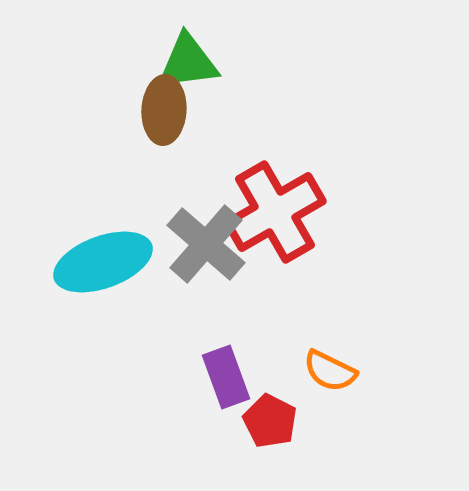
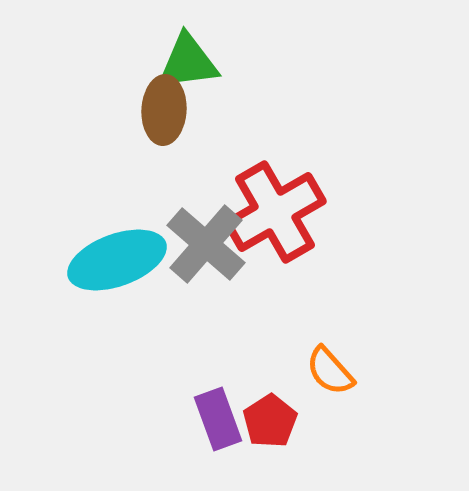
cyan ellipse: moved 14 px right, 2 px up
orange semicircle: rotated 22 degrees clockwise
purple rectangle: moved 8 px left, 42 px down
red pentagon: rotated 12 degrees clockwise
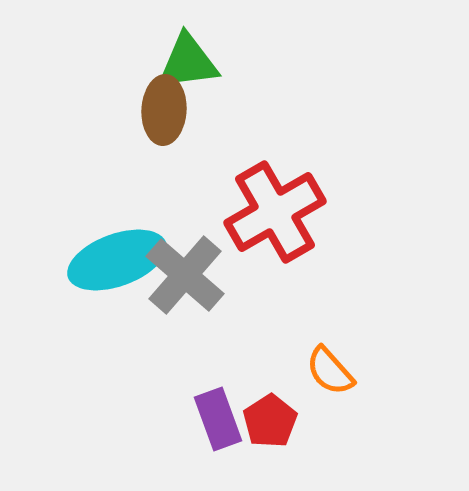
gray cross: moved 21 px left, 31 px down
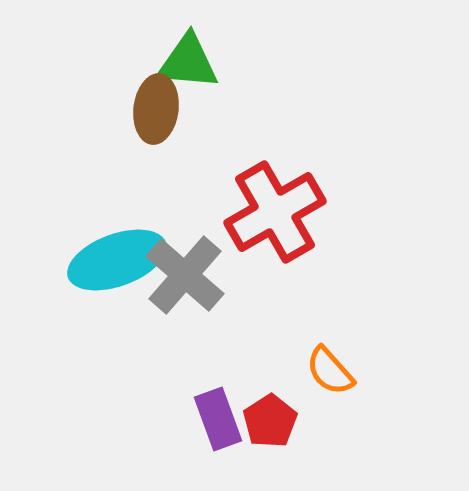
green triangle: rotated 12 degrees clockwise
brown ellipse: moved 8 px left, 1 px up; rotated 4 degrees clockwise
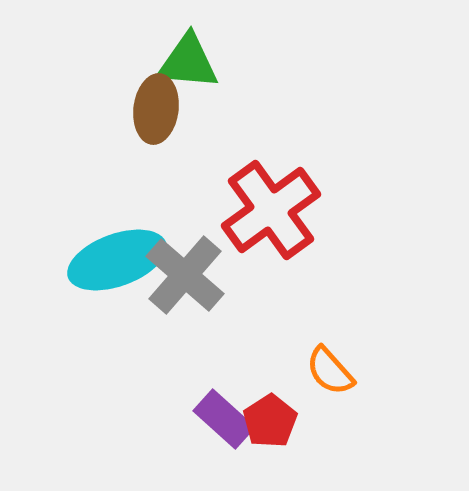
red cross: moved 4 px left, 2 px up; rotated 6 degrees counterclockwise
purple rectangle: moved 6 px right; rotated 28 degrees counterclockwise
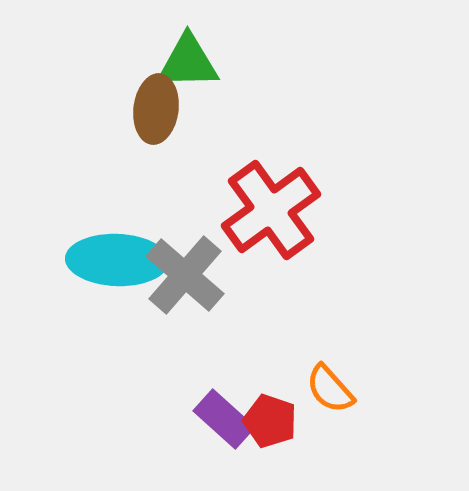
green triangle: rotated 6 degrees counterclockwise
cyan ellipse: rotated 22 degrees clockwise
orange semicircle: moved 18 px down
red pentagon: rotated 20 degrees counterclockwise
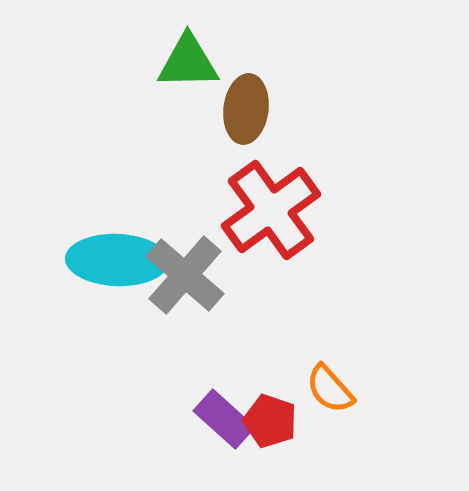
brown ellipse: moved 90 px right
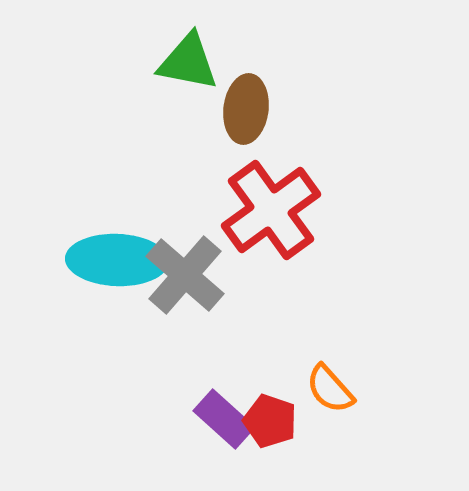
green triangle: rotated 12 degrees clockwise
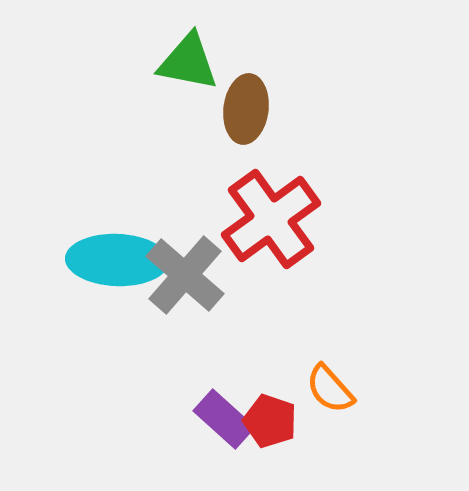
red cross: moved 9 px down
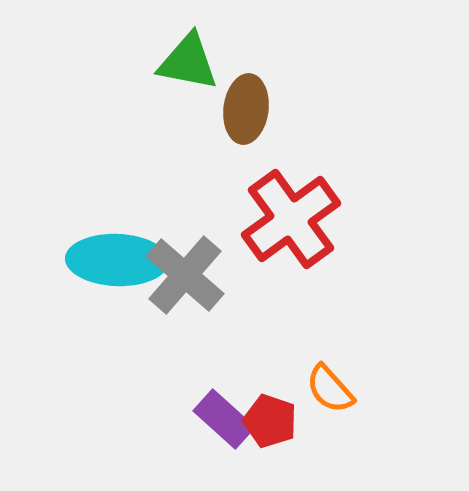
red cross: moved 20 px right
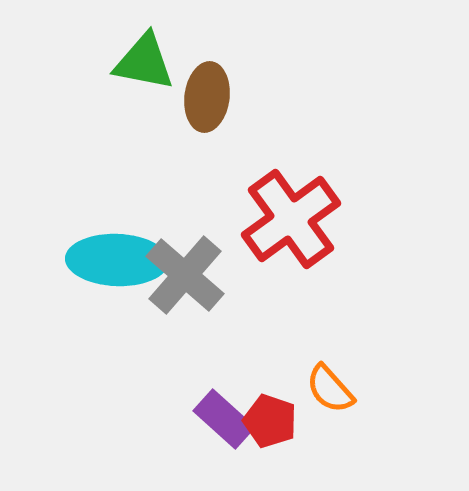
green triangle: moved 44 px left
brown ellipse: moved 39 px left, 12 px up
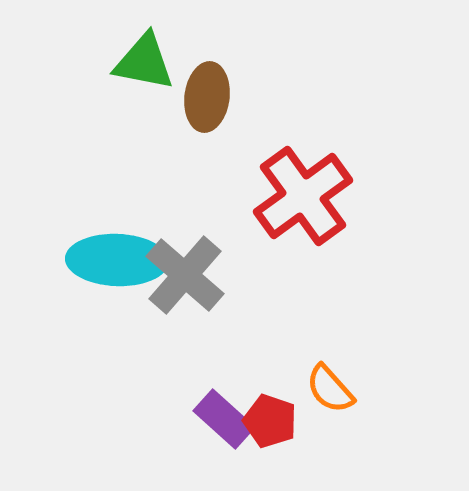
red cross: moved 12 px right, 23 px up
